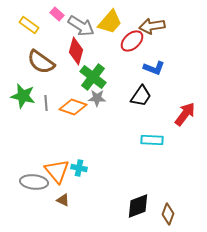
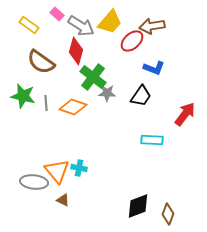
gray star: moved 10 px right, 5 px up
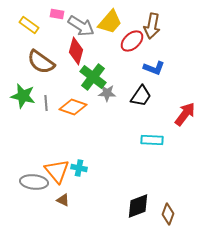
pink rectangle: rotated 32 degrees counterclockwise
brown arrow: rotated 70 degrees counterclockwise
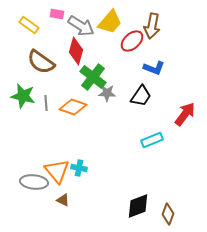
cyan rectangle: rotated 25 degrees counterclockwise
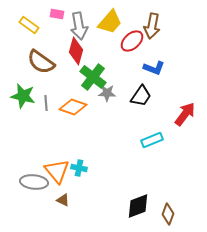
gray arrow: moved 2 px left; rotated 48 degrees clockwise
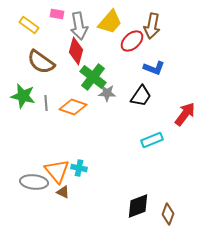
brown triangle: moved 8 px up
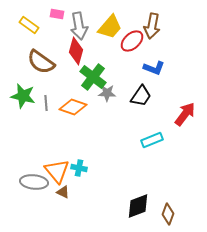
yellow trapezoid: moved 5 px down
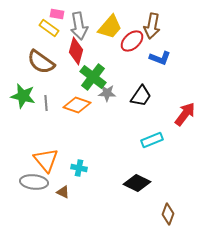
yellow rectangle: moved 20 px right, 3 px down
blue L-shape: moved 6 px right, 10 px up
orange diamond: moved 4 px right, 2 px up
orange triangle: moved 11 px left, 11 px up
black diamond: moved 1 px left, 23 px up; rotated 48 degrees clockwise
